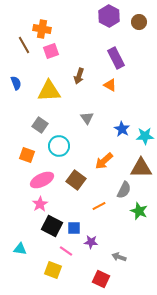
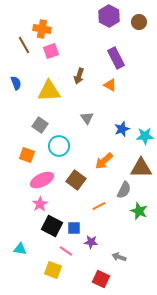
blue star: rotated 21 degrees clockwise
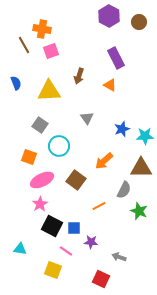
orange square: moved 2 px right, 2 px down
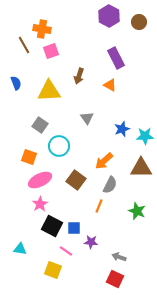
pink ellipse: moved 2 px left
gray semicircle: moved 14 px left, 5 px up
orange line: rotated 40 degrees counterclockwise
green star: moved 2 px left
red square: moved 14 px right
